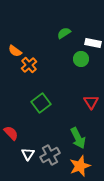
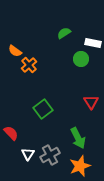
green square: moved 2 px right, 6 px down
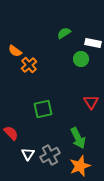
green square: rotated 24 degrees clockwise
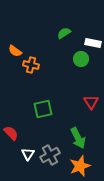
orange cross: moved 2 px right; rotated 35 degrees counterclockwise
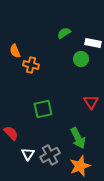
orange semicircle: rotated 32 degrees clockwise
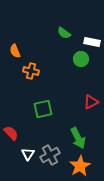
green semicircle: rotated 112 degrees counterclockwise
white rectangle: moved 1 px left, 1 px up
orange cross: moved 6 px down
red triangle: rotated 35 degrees clockwise
orange star: rotated 10 degrees counterclockwise
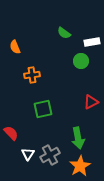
white rectangle: rotated 21 degrees counterclockwise
orange semicircle: moved 4 px up
green circle: moved 2 px down
orange cross: moved 1 px right, 4 px down; rotated 21 degrees counterclockwise
green arrow: rotated 15 degrees clockwise
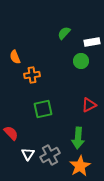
green semicircle: rotated 96 degrees clockwise
orange semicircle: moved 10 px down
red triangle: moved 2 px left, 3 px down
green arrow: rotated 15 degrees clockwise
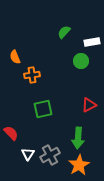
green semicircle: moved 1 px up
orange star: moved 1 px left, 1 px up
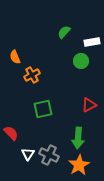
orange cross: rotated 21 degrees counterclockwise
gray cross: moved 1 px left; rotated 36 degrees counterclockwise
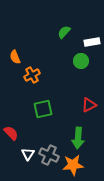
orange star: moved 6 px left; rotated 25 degrees clockwise
